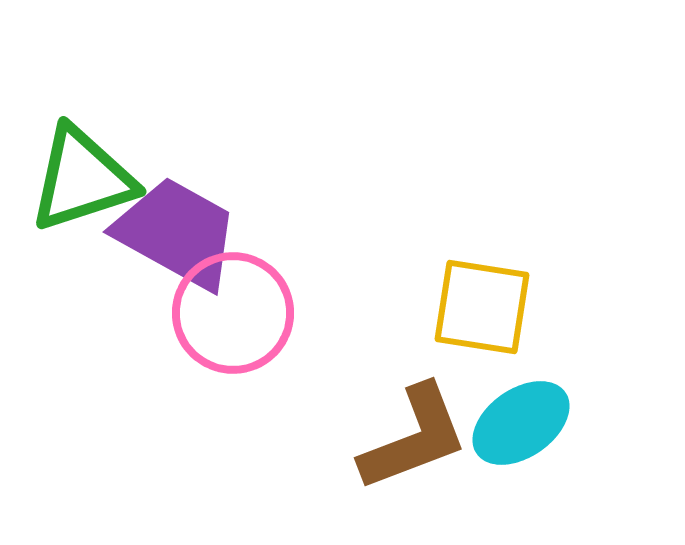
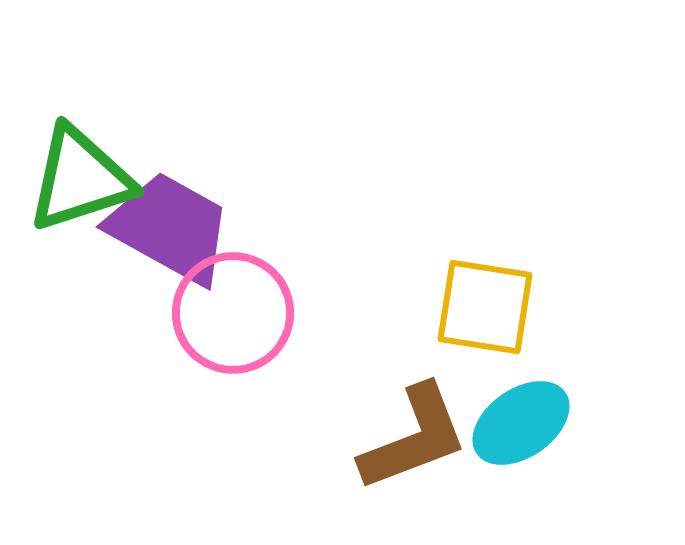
green triangle: moved 2 px left
purple trapezoid: moved 7 px left, 5 px up
yellow square: moved 3 px right
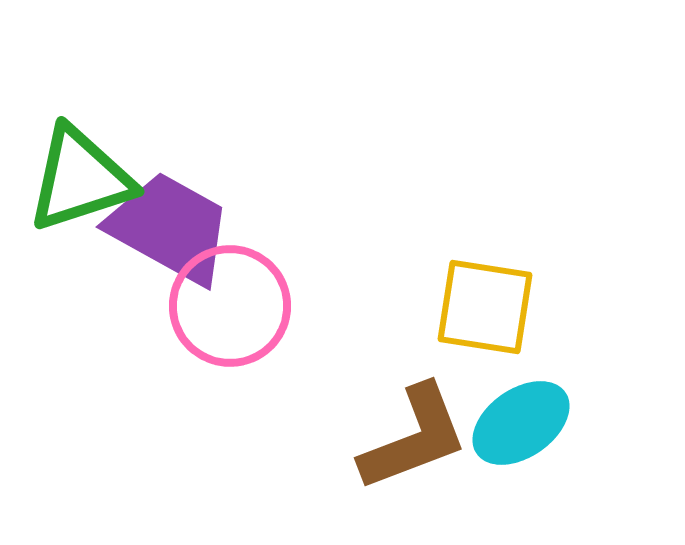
pink circle: moved 3 px left, 7 px up
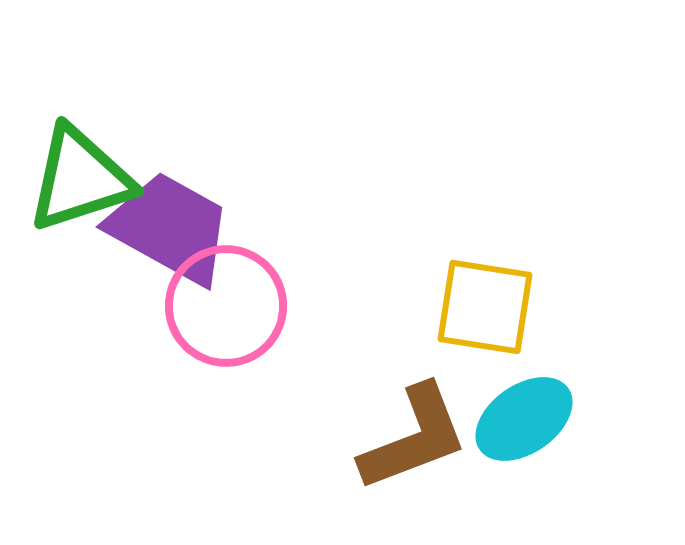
pink circle: moved 4 px left
cyan ellipse: moved 3 px right, 4 px up
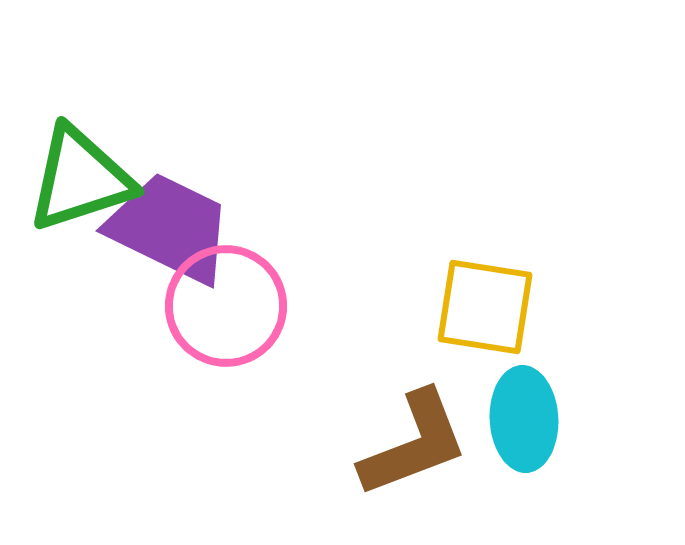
purple trapezoid: rotated 3 degrees counterclockwise
cyan ellipse: rotated 58 degrees counterclockwise
brown L-shape: moved 6 px down
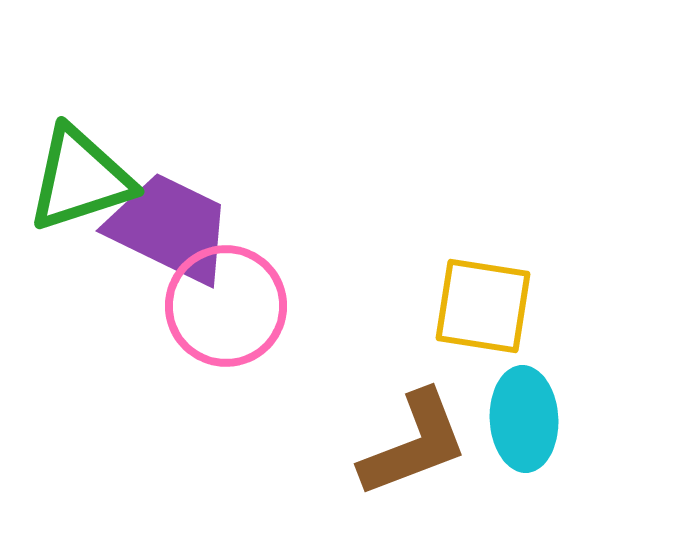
yellow square: moved 2 px left, 1 px up
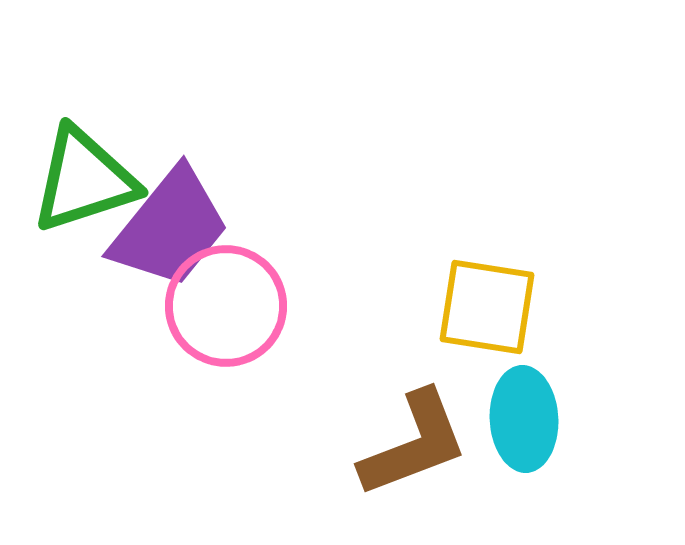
green triangle: moved 4 px right, 1 px down
purple trapezoid: rotated 103 degrees clockwise
yellow square: moved 4 px right, 1 px down
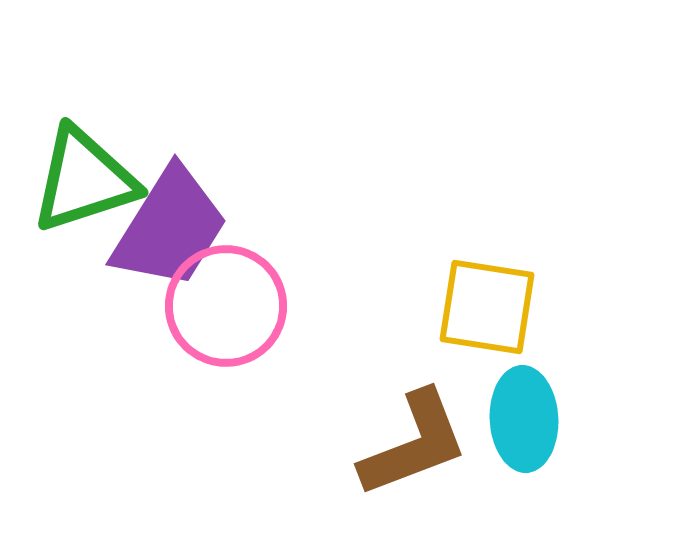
purple trapezoid: rotated 7 degrees counterclockwise
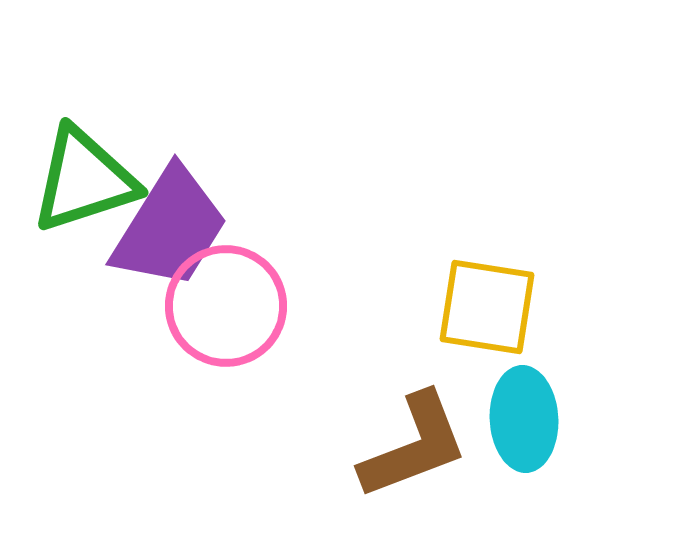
brown L-shape: moved 2 px down
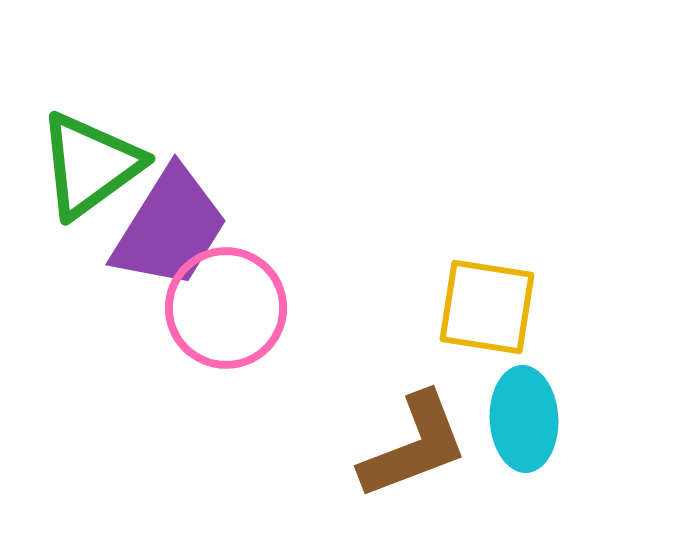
green triangle: moved 6 px right, 15 px up; rotated 18 degrees counterclockwise
pink circle: moved 2 px down
